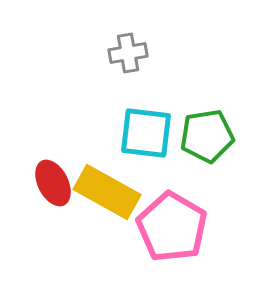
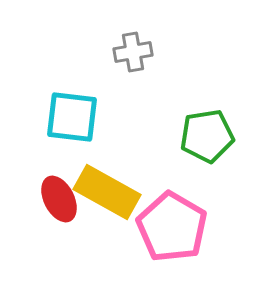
gray cross: moved 5 px right, 1 px up
cyan square: moved 74 px left, 16 px up
red ellipse: moved 6 px right, 16 px down
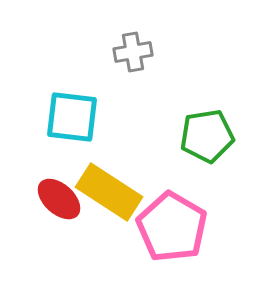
yellow rectangle: moved 2 px right; rotated 4 degrees clockwise
red ellipse: rotated 21 degrees counterclockwise
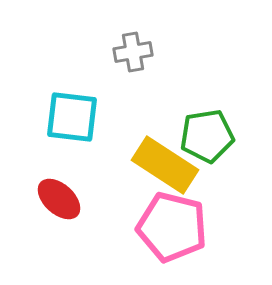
yellow rectangle: moved 56 px right, 27 px up
pink pentagon: rotated 16 degrees counterclockwise
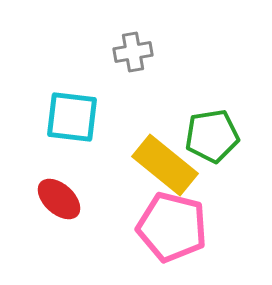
green pentagon: moved 5 px right
yellow rectangle: rotated 6 degrees clockwise
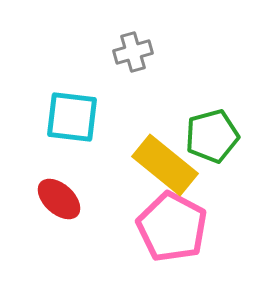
gray cross: rotated 6 degrees counterclockwise
green pentagon: rotated 6 degrees counterclockwise
pink pentagon: rotated 14 degrees clockwise
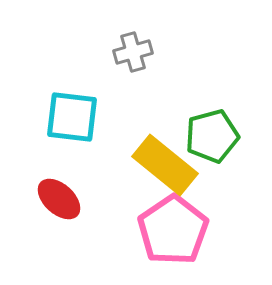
pink pentagon: moved 1 px right, 3 px down; rotated 10 degrees clockwise
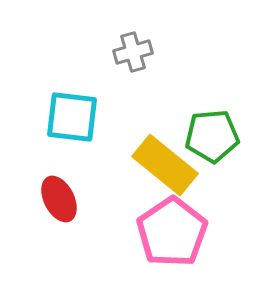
green pentagon: rotated 10 degrees clockwise
red ellipse: rotated 21 degrees clockwise
pink pentagon: moved 1 px left, 2 px down
